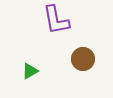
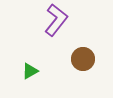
purple L-shape: rotated 132 degrees counterclockwise
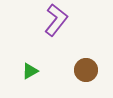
brown circle: moved 3 px right, 11 px down
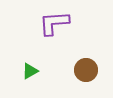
purple L-shape: moved 2 px left, 3 px down; rotated 132 degrees counterclockwise
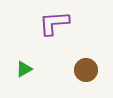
green triangle: moved 6 px left, 2 px up
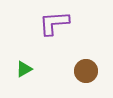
brown circle: moved 1 px down
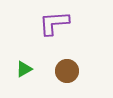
brown circle: moved 19 px left
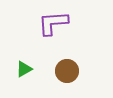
purple L-shape: moved 1 px left
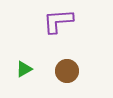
purple L-shape: moved 5 px right, 2 px up
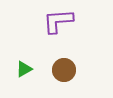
brown circle: moved 3 px left, 1 px up
